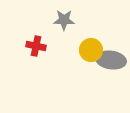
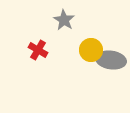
gray star: rotated 30 degrees clockwise
red cross: moved 2 px right, 4 px down; rotated 18 degrees clockwise
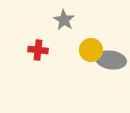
red cross: rotated 24 degrees counterclockwise
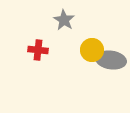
yellow circle: moved 1 px right
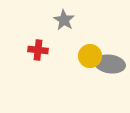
yellow circle: moved 2 px left, 6 px down
gray ellipse: moved 1 px left, 4 px down
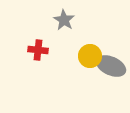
gray ellipse: moved 1 px right, 2 px down; rotated 16 degrees clockwise
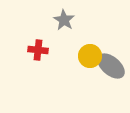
gray ellipse: rotated 16 degrees clockwise
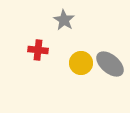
yellow circle: moved 9 px left, 7 px down
gray ellipse: moved 1 px left, 2 px up
